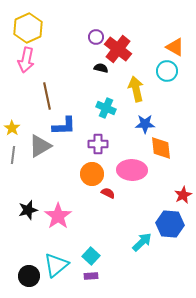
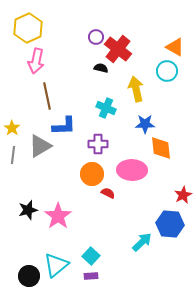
pink arrow: moved 10 px right, 1 px down
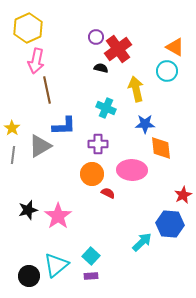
red cross: rotated 16 degrees clockwise
brown line: moved 6 px up
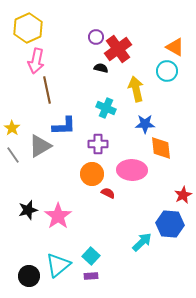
gray line: rotated 42 degrees counterclockwise
cyan triangle: moved 2 px right
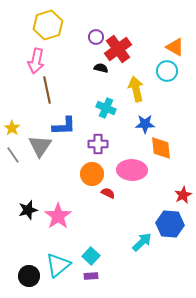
yellow hexagon: moved 20 px right, 3 px up; rotated 8 degrees clockwise
gray triangle: rotated 25 degrees counterclockwise
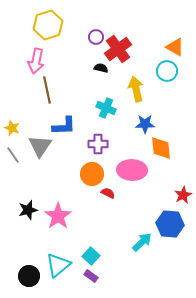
yellow star: rotated 14 degrees counterclockwise
purple rectangle: rotated 40 degrees clockwise
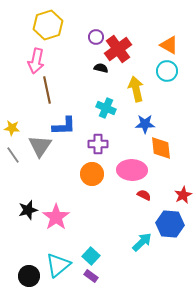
orange triangle: moved 6 px left, 2 px up
yellow star: rotated 14 degrees counterclockwise
red semicircle: moved 36 px right, 2 px down
pink star: moved 2 px left, 1 px down
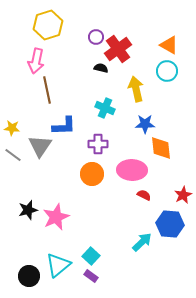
cyan cross: moved 1 px left
gray line: rotated 18 degrees counterclockwise
pink star: rotated 12 degrees clockwise
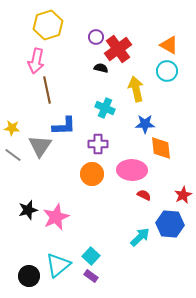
cyan arrow: moved 2 px left, 5 px up
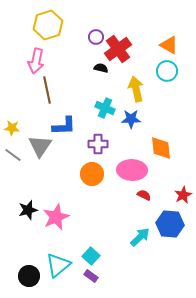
blue star: moved 14 px left, 5 px up
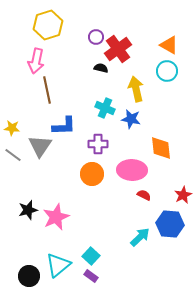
blue star: rotated 12 degrees clockwise
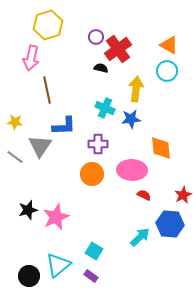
pink arrow: moved 5 px left, 3 px up
yellow arrow: rotated 20 degrees clockwise
blue star: rotated 18 degrees counterclockwise
yellow star: moved 3 px right, 6 px up
gray line: moved 2 px right, 2 px down
cyan square: moved 3 px right, 5 px up; rotated 12 degrees counterclockwise
